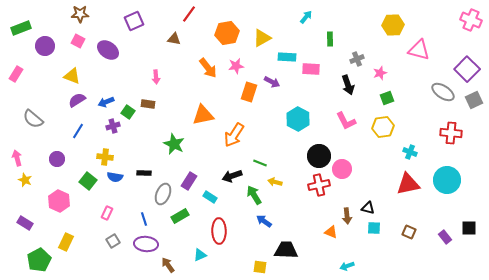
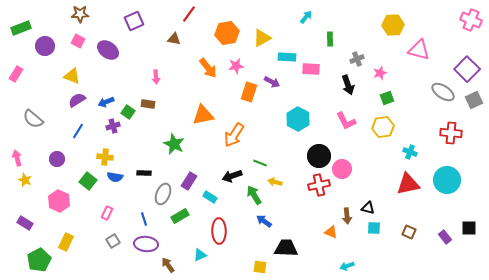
black trapezoid at (286, 250): moved 2 px up
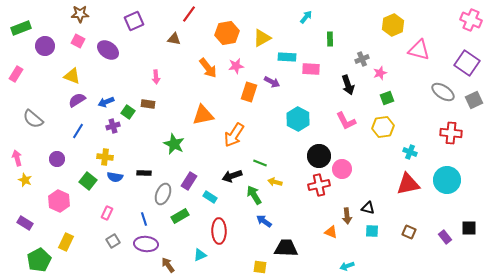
yellow hexagon at (393, 25): rotated 20 degrees counterclockwise
gray cross at (357, 59): moved 5 px right
purple square at (467, 69): moved 6 px up; rotated 10 degrees counterclockwise
cyan square at (374, 228): moved 2 px left, 3 px down
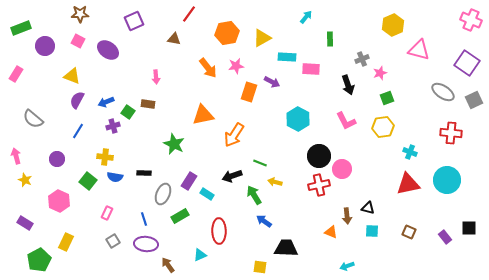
purple semicircle at (77, 100): rotated 30 degrees counterclockwise
pink arrow at (17, 158): moved 1 px left, 2 px up
cyan rectangle at (210, 197): moved 3 px left, 3 px up
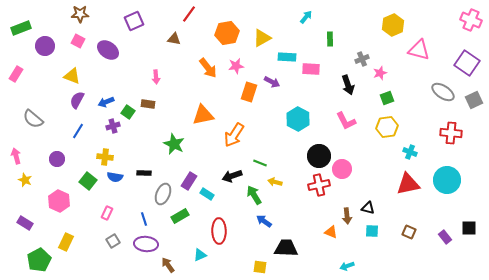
yellow hexagon at (383, 127): moved 4 px right
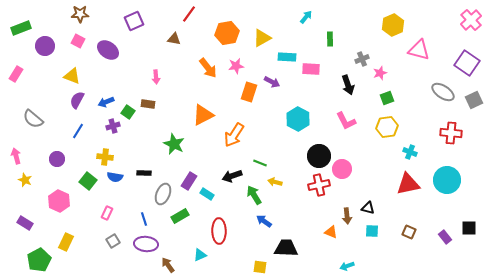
pink cross at (471, 20): rotated 25 degrees clockwise
orange triangle at (203, 115): rotated 15 degrees counterclockwise
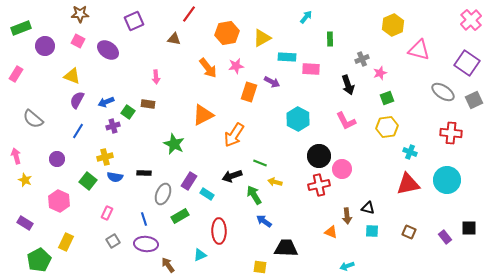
yellow cross at (105, 157): rotated 21 degrees counterclockwise
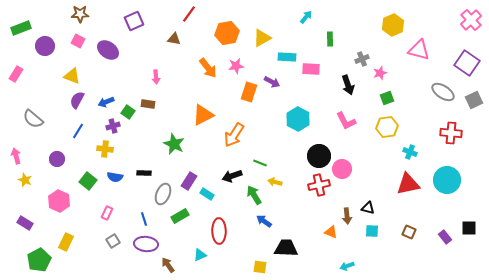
yellow cross at (105, 157): moved 8 px up; rotated 21 degrees clockwise
